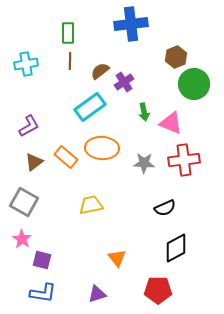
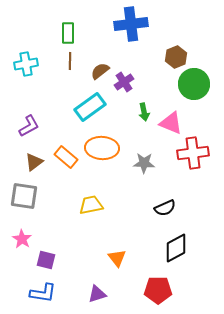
red cross: moved 9 px right, 7 px up
gray square: moved 6 px up; rotated 20 degrees counterclockwise
purple square: moved 4 px right
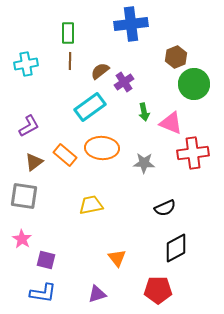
orange rectangle: moved 1 px left, 2 px up
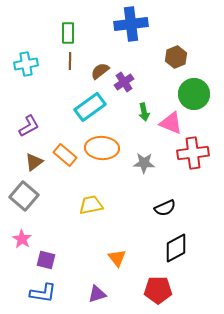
green circle: moved 10 px down
gray square: rotated 32 degrees clockwise
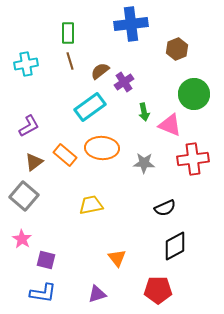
brown hexagon: moved 1 px right, 8 px up
brown line: rotated 18 degrees counterclockwise
pink triangle: moved 1 px left, 2 px down
red cross: moved 6 px down
black diamond: moved 1 px left, 2 px up
